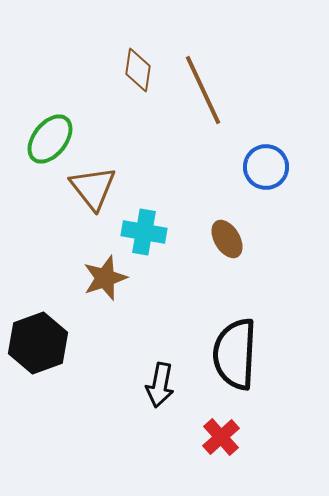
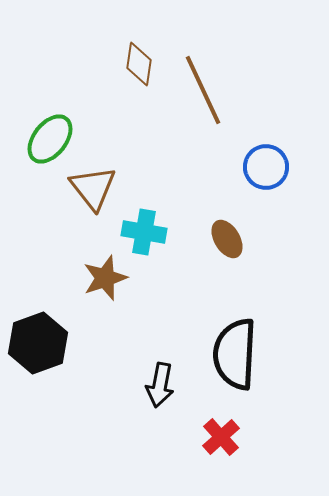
brown diamond: moved 1 px right, 6 px up
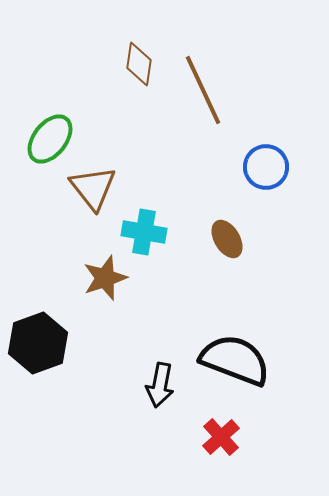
black semicircle: moved 6 px down; rotated 108 degrees clockwise
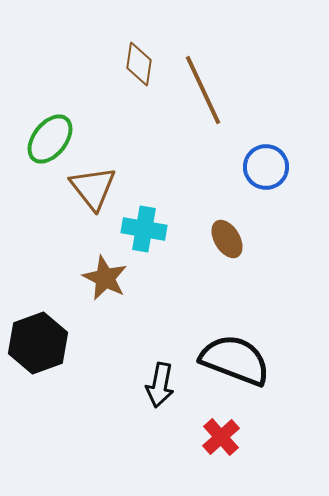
cyan cross: moved 3 px up
brown star: rotated 27 degrees counterclockwise
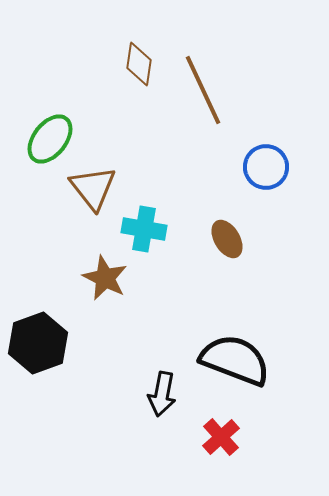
black arrow: moved 2 px right, 9 px down
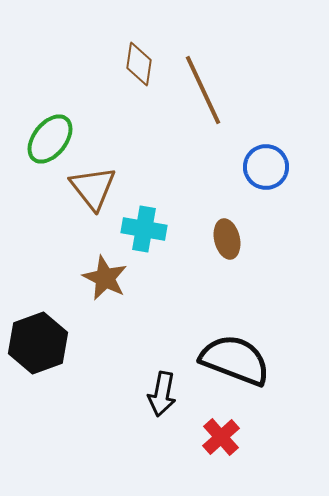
brown ellipse: rotated 18 degrees clockwise
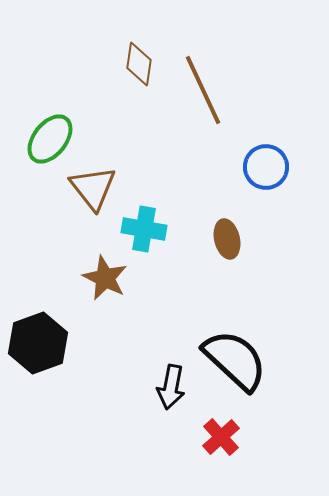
black semicircle: rotated 22 degrees clockwise
black arrow: moved 9 px right, 7 px up
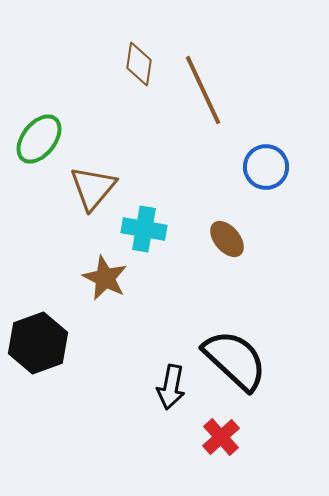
green ellipse: moved 11 px left
brown triangle: rotated 18 degrees clockwise
brown ellipse: rotated 27 degrees counterclockwise
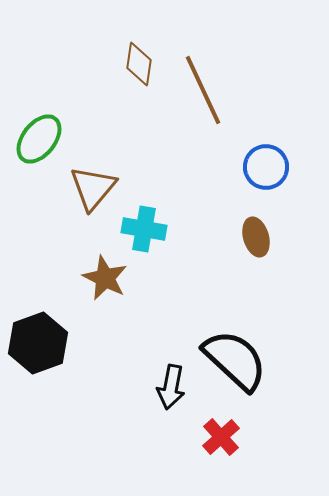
brown ellipse: moved 29 px right, 2 px up; rotated 24 degrees clockwise
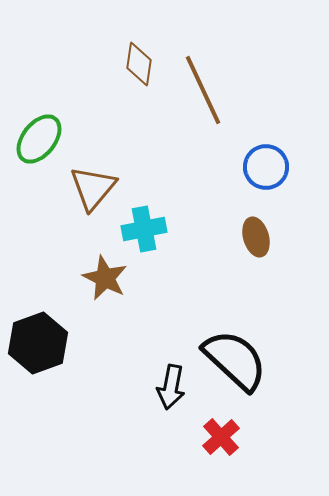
cyan cross: rotated 21 degrees counterclockwise
